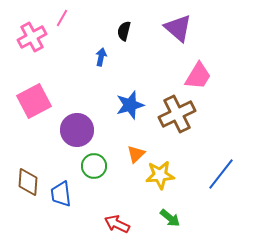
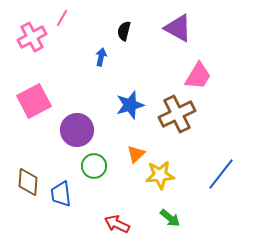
purple triangle: rotated 12 degrees counterclockwise
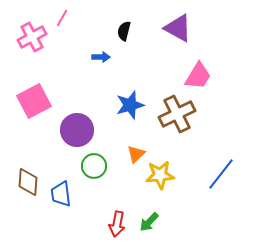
blue arrow: rotated 78 degrees clockwise
green arrow: moved 21 px left, 4 px down; rotated 95 degrees clockwise
red arrow: rotated 105 degrees counterclockwise
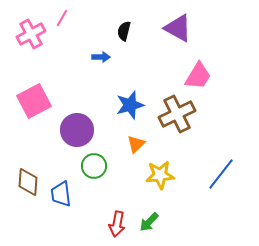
pink cross: moved 1 px left, 3 px up
orange triangle: moved 10 px up
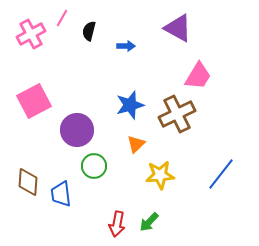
black semicircle: moved 35 px left
blue arrow: moved 25 px right, 11 px up
